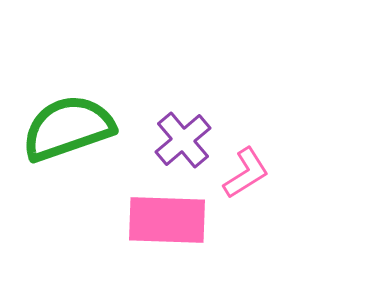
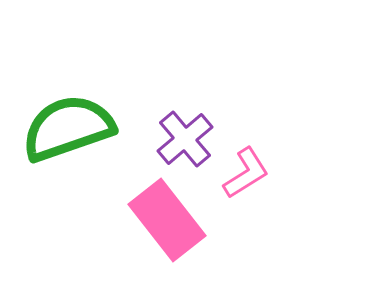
purple cross: moved 2 px right, 1 px up
pink rectangle: rotated 50 degrees clockwise
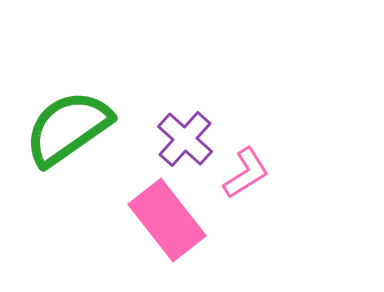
green semicircle: rotated 16 degrees counterclockwise
purple cross: rotated 8 degrees counterclockwise
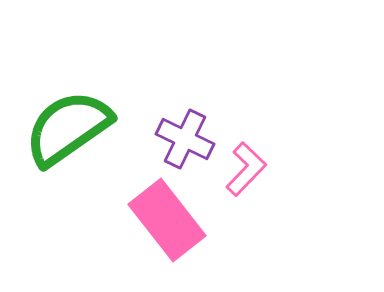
purple cross: rotated 16 degrees counterclockwise
pink L-shape: moved 4 px up; rotated 14 degrees counterclockwise
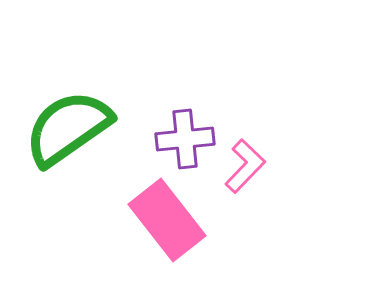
purple cross: rotated 32 degrees counterclockwise
pink L-shape: moved 1 px left, 3 px up
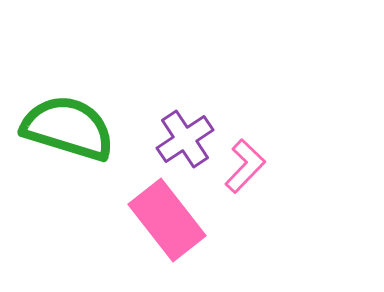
green semicircle: rotated 52 degrees clockwise
purple cross: rotated 28 degrees counterclockwise
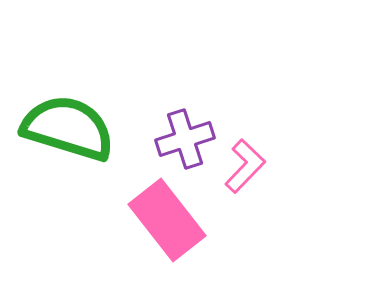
purple cross: rotated 16 degrees clockwise
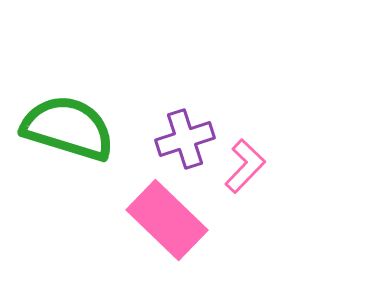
pink rectangle: rotated 8 degrees counterclockwise
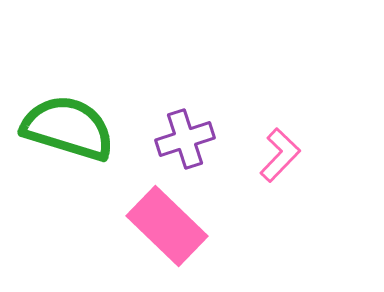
pink L-shape: moved 35 px right, 11 px up
pink rectangle: moved 6 px down
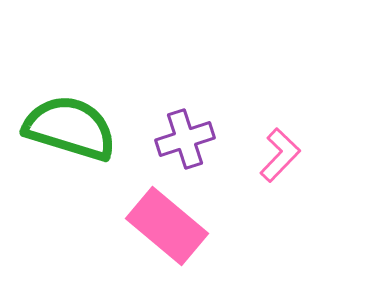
green semicircle: moved 2 px right
pink rectangle: rotated 4 degrees counterclockwise
